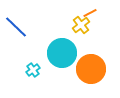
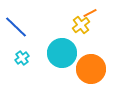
cyan cross: moved 11 px left, 12 px up
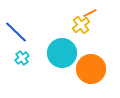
blue line: moved 5 px down
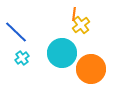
orange line: moved 16 px left, 1 px down; rotated 56 degrees counterclockwise
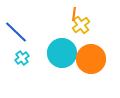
orange circle: moved 10 px up
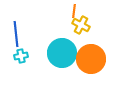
orange line: moved 3 px up
yellow cross: rotated 24 degrees counterclockwise
blue line: moved 2 px down; rotated 40 degrees clockwise
cyan cross: moved 1 px left, 2 px up; rotated 24 degrees clockwise
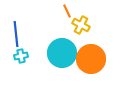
orange line: moved 7 px left; rotated 32 degrees counterclockwise
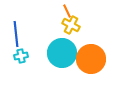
yellow cross: moved 10 px left
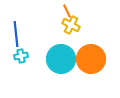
cyan circle: moved 1 px left, 6 px down
